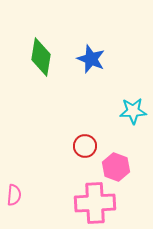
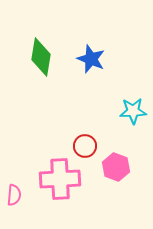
pink cross: moved 35 px left, 24 px up
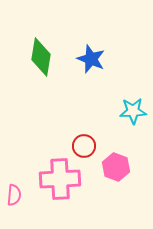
red circle: moved 1 px left
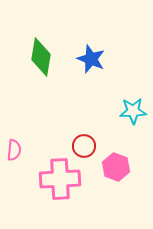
pink semicircle: moved 45 px up
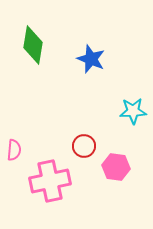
green diamond: moved 8 px left, 12 px up
pink hexagon: rotated 12 degrees counterclockwise
pink cross: moved 10 px left, 2 px down; rotated 9 degrees counterclockwise
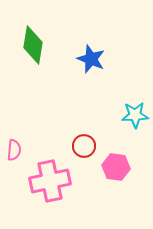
cyan star: moved 2 px right, 4 px down
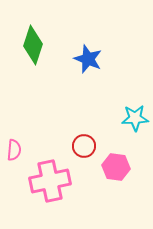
green diamond: rotated 9 degrees clockwise
blue star: moved 3 px left
cyan star: moved 3 px down
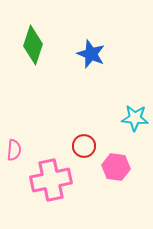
blue star: moved 3 px right, 5 px up
cyan star: rotated 8 degrees clockwise
pink cross: moved 1 px right, 1 px up
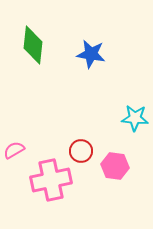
green diamond: rotated 12 degrees counterclockwise
blue star: rotated 12 degrees counterclockwise
red circle: moved 3 px left, 5 px down
pink semicircle: rotated 125 degrees counterclockwise
pink hexagon: moved 1 px left, 1 px up
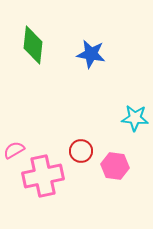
pink cross: moved 8 px left, 4 px up
